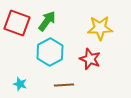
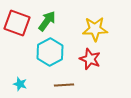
yellow star: moved 5 px left, 1 px down
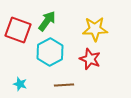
red square: moved 1 px right, 7 px down
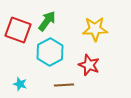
red star: moved 1 px left, 6 px down
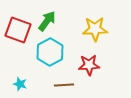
red star: rotated 25 degrees counterclockwise
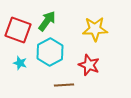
red star: rotated 25 degrees clockwise
cyan star: moved 21 px up
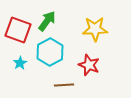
cyan star: rotated 24 degrees clockwise
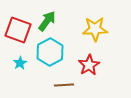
red star: rotated 20 degrees clockwise
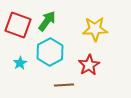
red square: moved 5 px up
